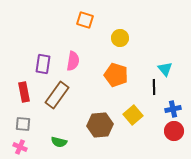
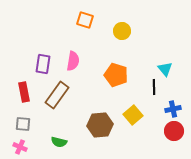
yellow circle: moved 2 px right, 7 px up
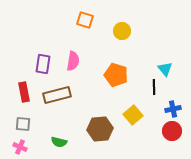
brown rectangle: rotated 40 degrees clockwise
brown hexagon: moved 4 px down
red circle: moved 2 px left
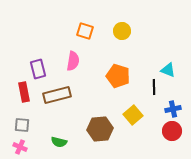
orange square: moved 11 px down
purple rectangle: moved 5 px left, 5 px down; rotated 24 degrees counterclockwise
cyan triangle: moved 3 px right, 1 px down; rotated 28 degrees counterclockwise
orange pentagon: moved 2 px right, 1 px down
gray square: moved 1 px left, 1 px down
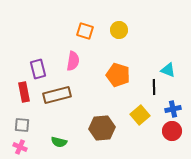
yellow circle: moved 3 px left, 1 px up
orange pentagon: moved 1 px up
yellow square: moved 7 px right
brown hexagon: moved 2 px right, 1 px up
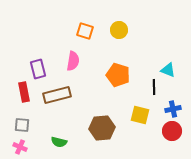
yellow square: rotated 36 degrees counterclockwise
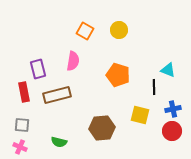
orange square: rotated 12 degrees clockwise
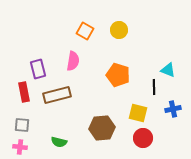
yellow square: moved 2 px left, 2 px up
red circle: moved 29 px left, 7 px down
pink cross: rotated 16 degrees counterclockwise
